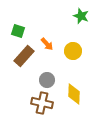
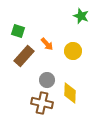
yellow diamond: moved 4 px left, 1 px up
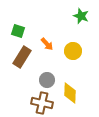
brown rectangle: moved 2 px left, 1 px down; rotated 10 degrees counterclockwise
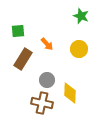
green square: rotated 24 degrees counterclockwise
yellow circle: moved 6 px right, 2 px up
brown rectangle: moved 1 px right, 2 px down
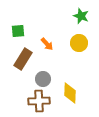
yellow circle: moved 6 px up
gray circle: moved 4 px left, 1 px up
brown cross: moved 3 px left, 2 px up; rotated 15 degrees counterclockwise
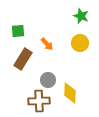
yellow circle: moved 1 px right
gray circle: moved 5 px right, 1 px down
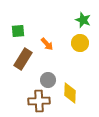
green star: moved 2 px right, 4 px down
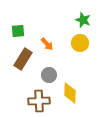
gray circle: moved 1 px right, 5 px up
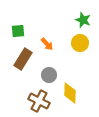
brown cross: rotated 30 degrees clockwise
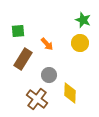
brown cross: moved 2 px left, 2 px up; rotated 10 degrees clockwise
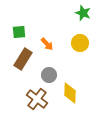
green star: moved 7 px up
green square: moved 1 px right, 1 px down
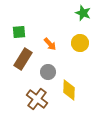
orange arrow: moved 3 px right
gray circle: moved 1 px left, 3 px up
yellow diamond: moved 1 px left, 3 px up
